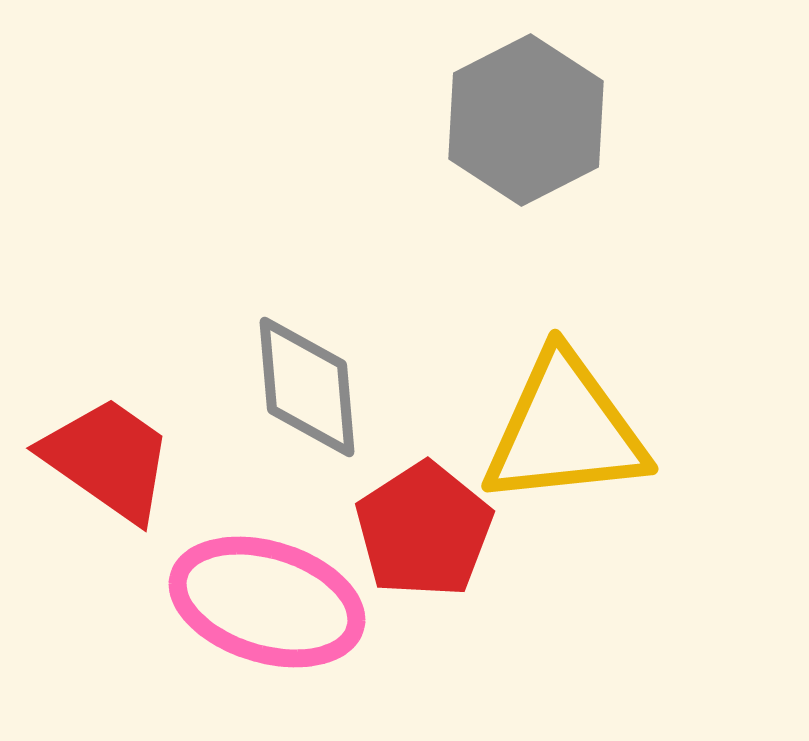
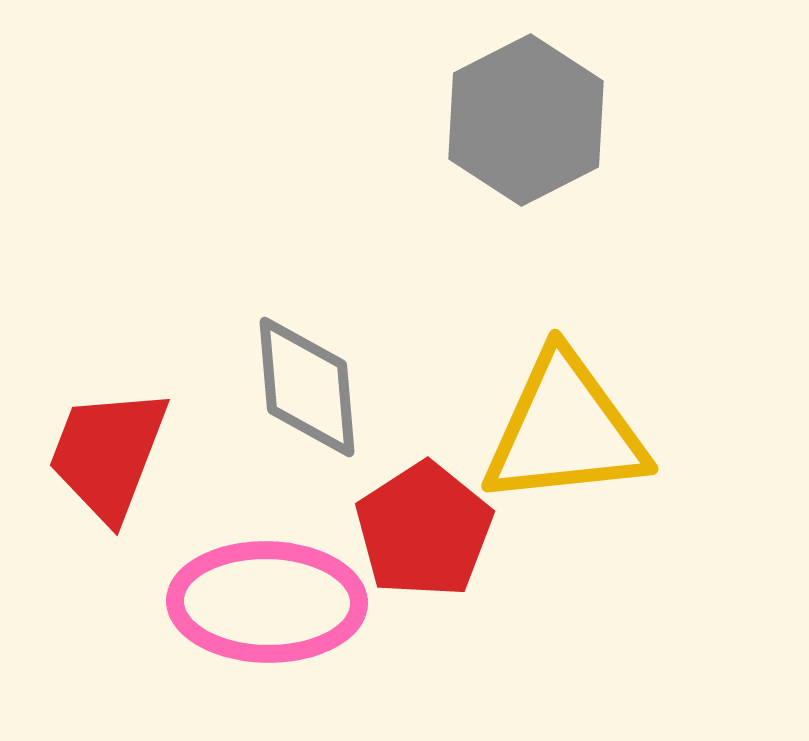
red trapezoid: moved 5 px up; rotated 104 degrees counterclockwise
pink ellipse: rotated 16 degrees counterclockwise
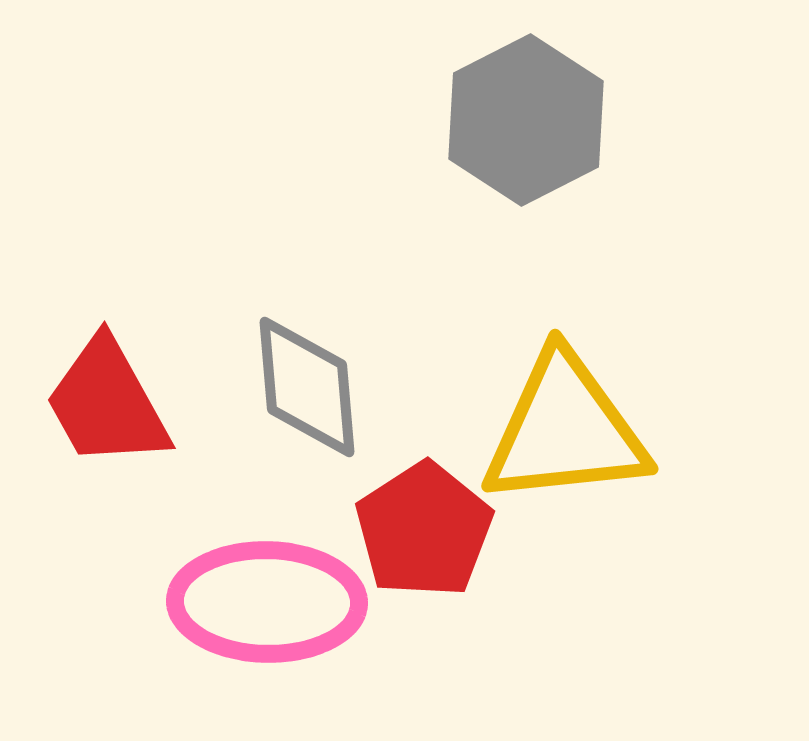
red trapezoid: moved 1 px left, 51 px up; rotated 50 degrees counterclockwise
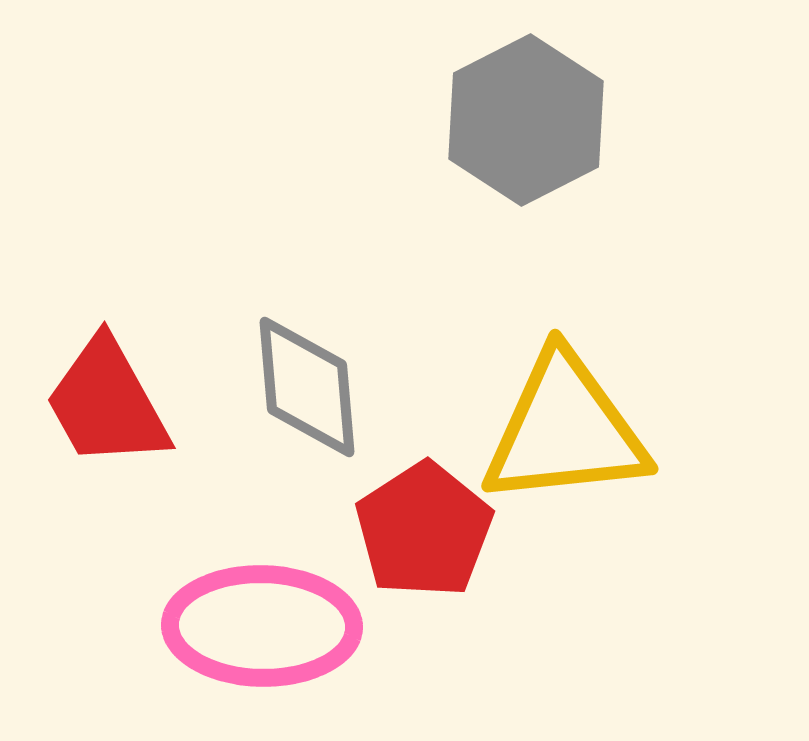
pink ellipse: moved 5 px left, 24 px down
